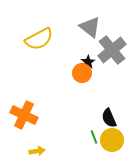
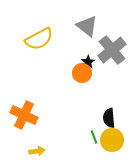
gray triangle: moved 3 px left, 1 px up
black semicircle: rotated 18 degrees clockwise
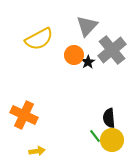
gray triangle: rotated 35 degrees clockwise
orange circle: moved 8 px left, 18 px up
green line: moved 1 px right, 1 px up; rotated 16 degrees counterclockwise
